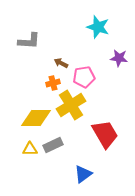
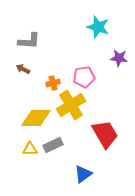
brown arrow: moved 38 px left, 6 px down
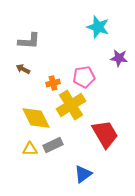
yellow diamond: rotated 64 degrees clockwise
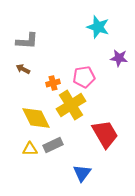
gray L-shape: moved 2 px left
blue triangle: moved 1 px left, 1 px up; rotated 18 degrees counterclockwise
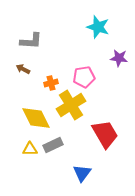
gray L-shape: moved 4 px right
orange cross: moved 2 px left
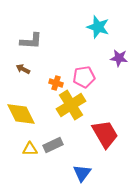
orange cross: moved 5 px right; rotated 32 degrees clockwise
yellow diamond: moved 15 px left, 4 px up
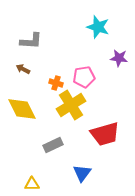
yellow diamond: moved 1 px right, 5 px up
red trapezoid: rotated 104 degrees clockwise
yellow triangle: moved 2 px right, 35 px down
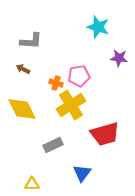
pink pentagon: moved 5 px left, 1 px up
